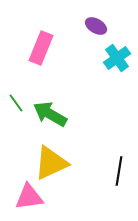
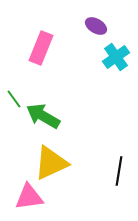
cyan cross: moved 1 px left, 1 px up
green line: moved 2 px left, 4 px up
green arrow: moved 7 px left, 2 px down
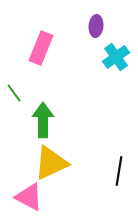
purple ellipse: rotated 65 degrees clockwise
green line: moved 6 px up
green arrow: moved 4 px down; rotated 60 degrees clockwise
pink triangle: rotated 36 degrees clockwise
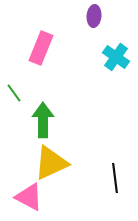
purple ellipse: moved 2 px left, 10 px up
cyan cross: rotated 20 degrees counterclockwise
black line: moved 4 px left, 7 px down; rotated 16 degrees counterclockwise
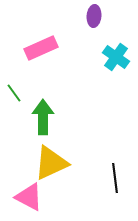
pink rectangle: rotated 44 degrees clockwise
green arrow: moved 3 px up
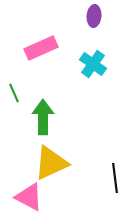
cyan cross: moved 23 px left, 7 px down
green line: rotated 12 degrees clockwise
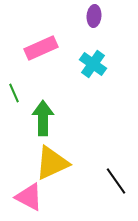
green arrow: moved 1 px down
yellow triangle: moved 1 px right
black line: moved 1 px right, 3 px down; rotated 28 degrees counterclockwise
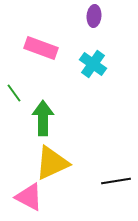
pink rectangle: rotated 44 degrees clockwise
green line: rotated 12 degrees counterclockwise
black line: rotated 64 degrees counterclockwise
